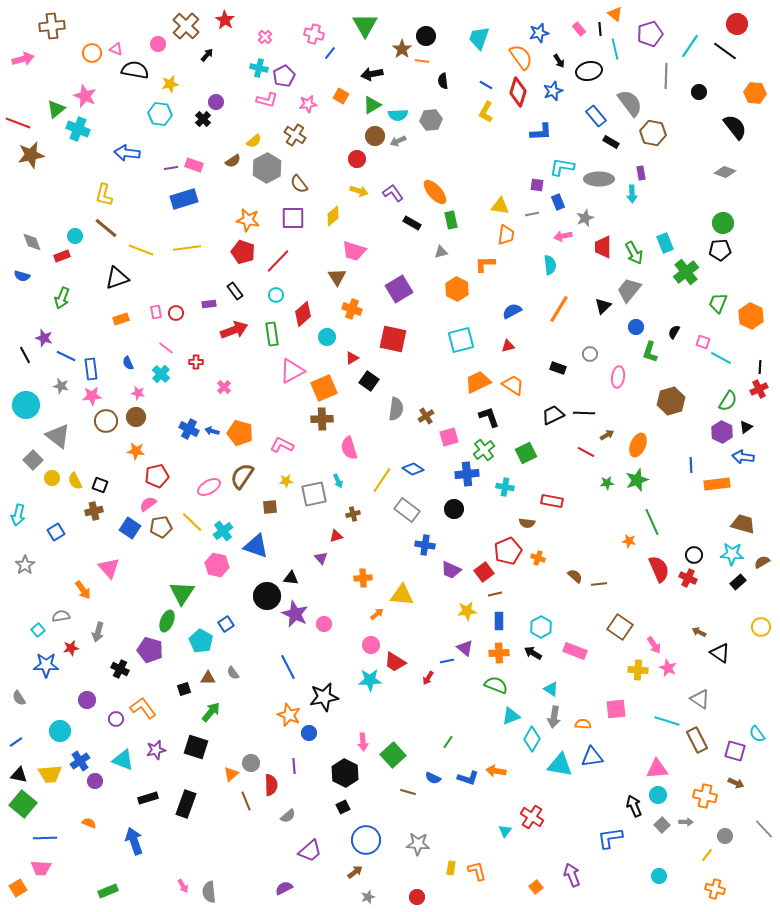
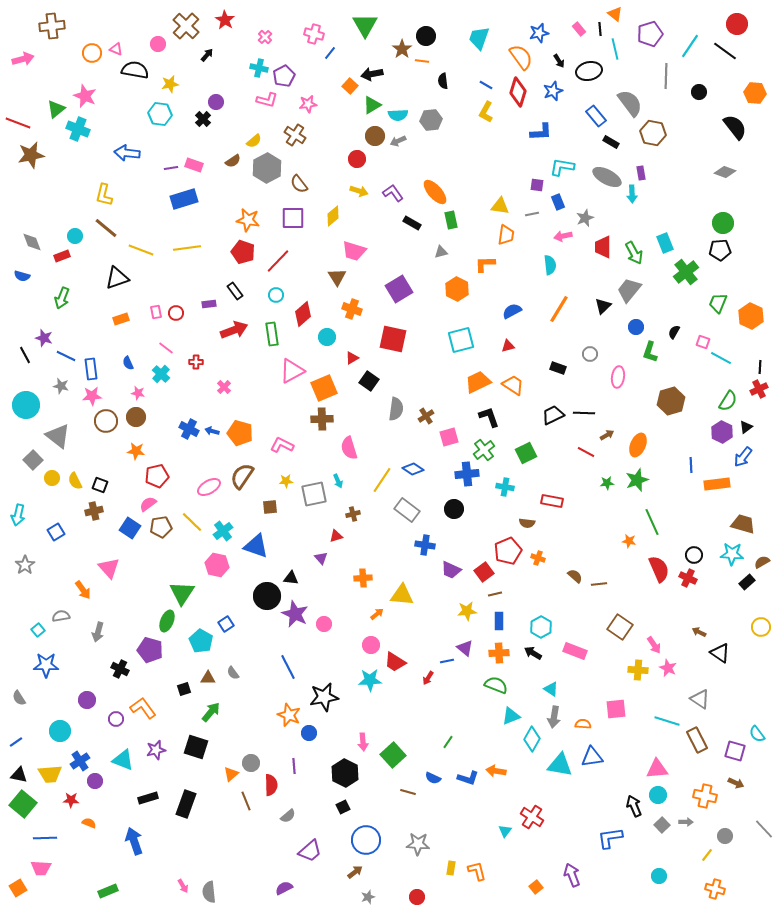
orange square at (341, 96): moved 9 px right, 10 px up; rotated 14 degrees clockwise
gray ellipse at (599, 179): moved 8 px right, 2 px up; rotated 28 degrees clockwise
blue arrow at (743, 457): rotated 60 degrees counterclockwise
black rectangle at (738, 582): moved 9 px right
red star at (71, 648): moved 152 px down; rotated 14 degrees clockwise
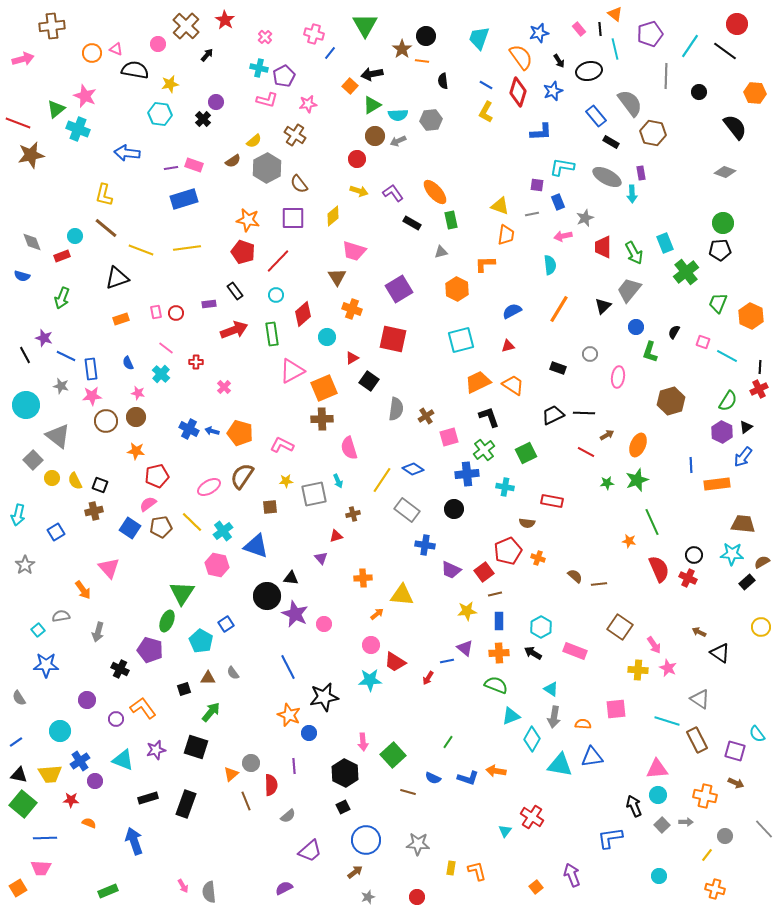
yellow triangle at (500, 206): rotated 12 degrees clockwise
cyan line at (721, 358): moved 6 px right, 2 px up
brown trapezoid at (743, 524): rotated 10 degrees counterclockwise
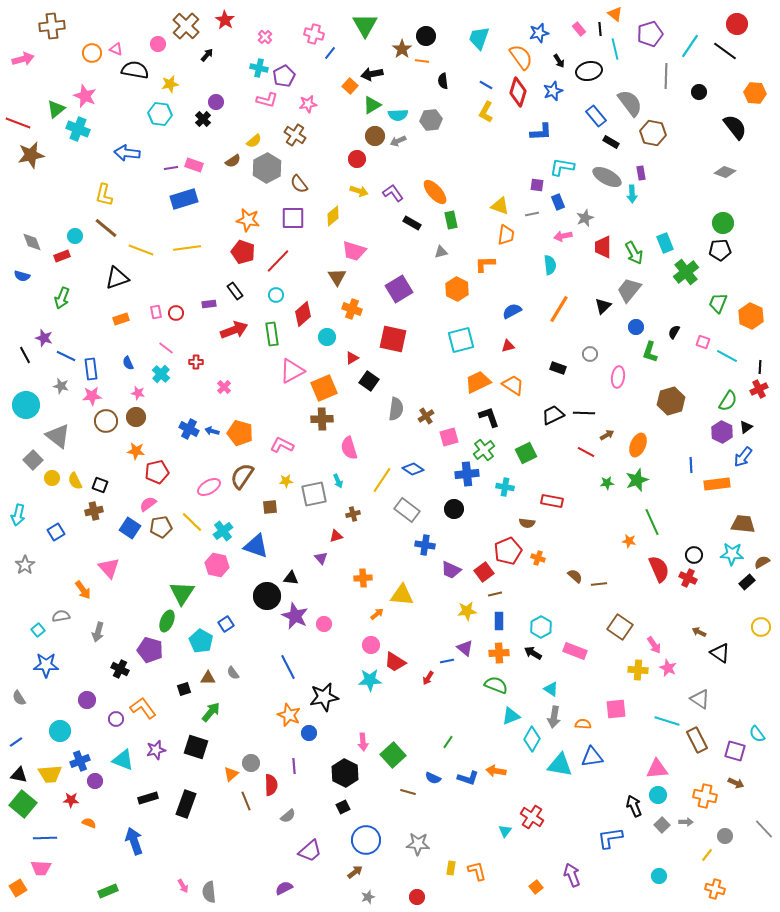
red pentagon at (157, 476): moved 4 px up
purple star at (295, 614): moved 2 px down
blue cross at (80, 761): rotated 12 degrees clockwise
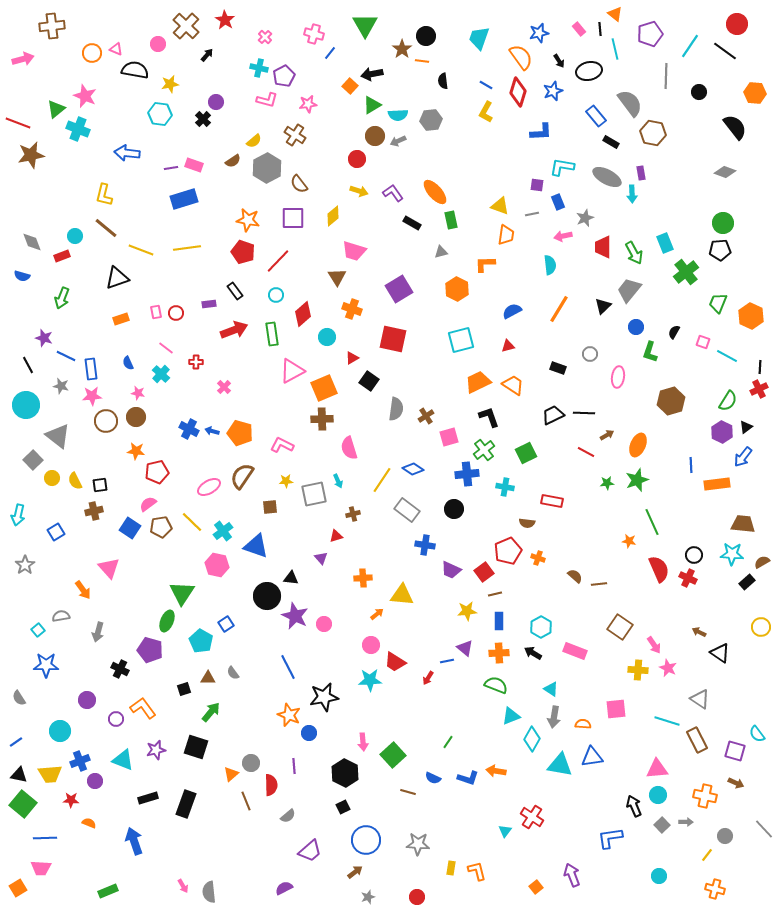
black line at (25, 355): moved 3 px right, 10 px down
black square at (100, 485): rotated 28 degrees counterclockwise
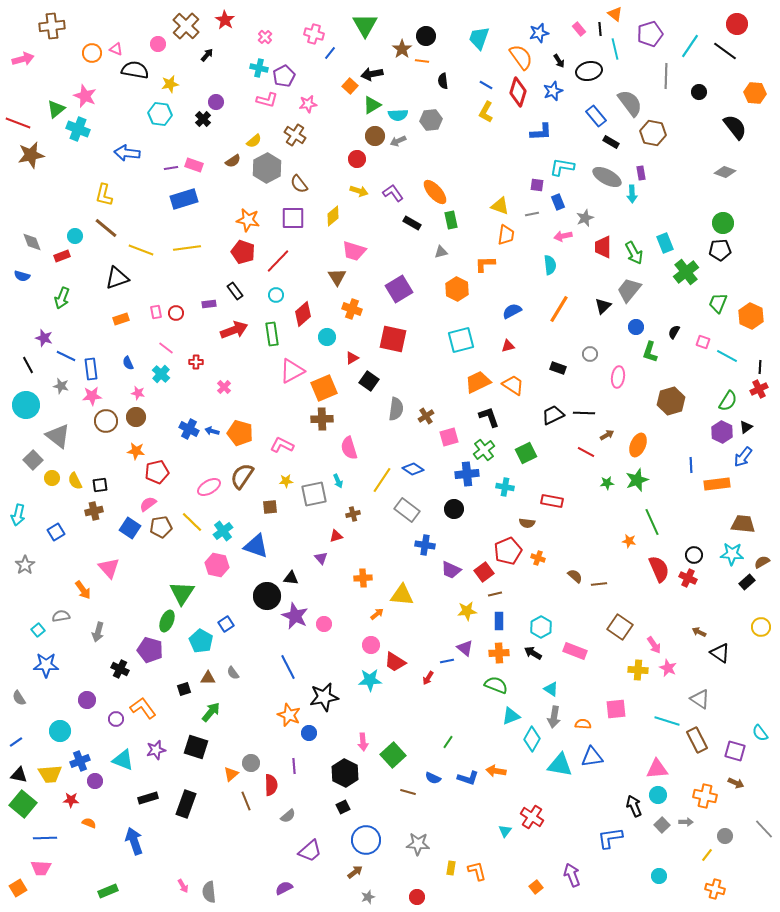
cyan semicircle at (757, 734): moved 3 px right, 1 px up
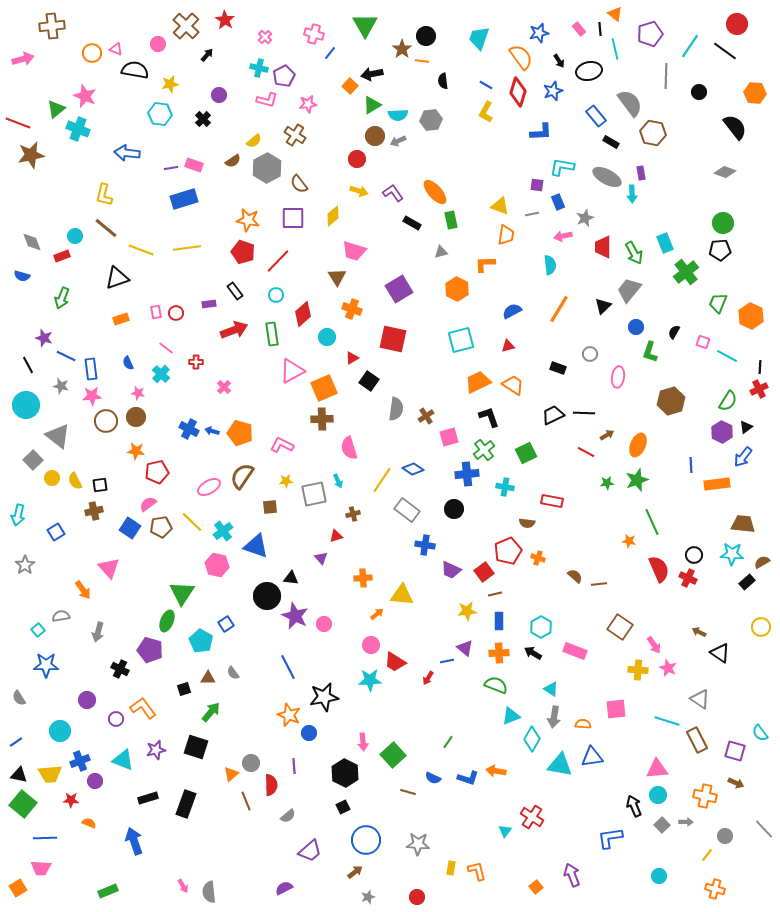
purple circle at (216, 102): moved 3 px right, 7 px up
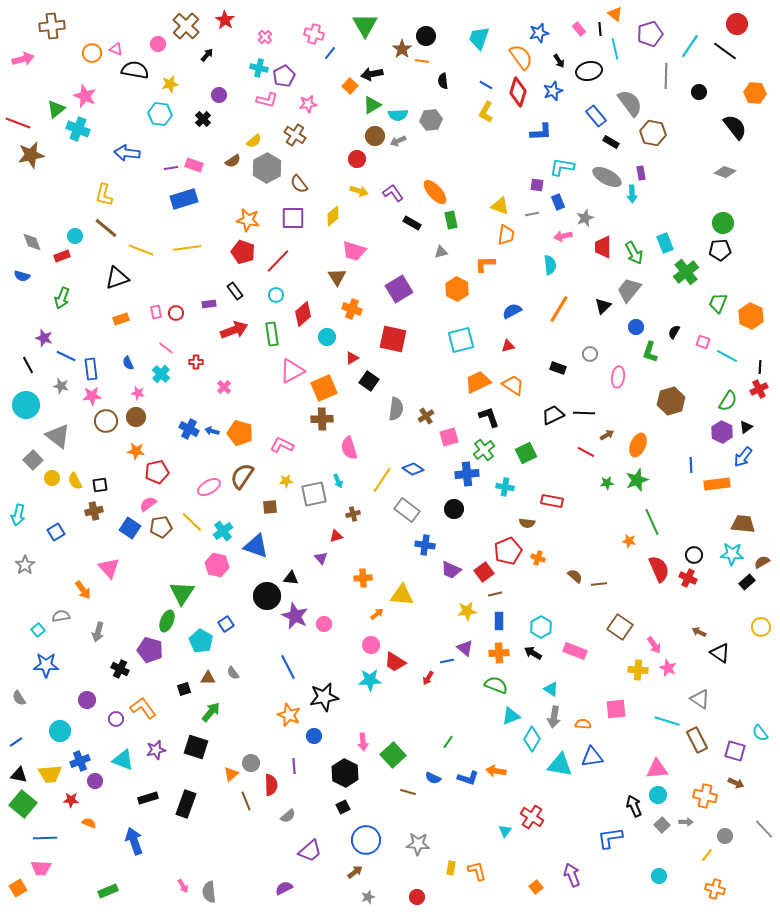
blue circle at (309, 733): moved 5 px right, 3 px down
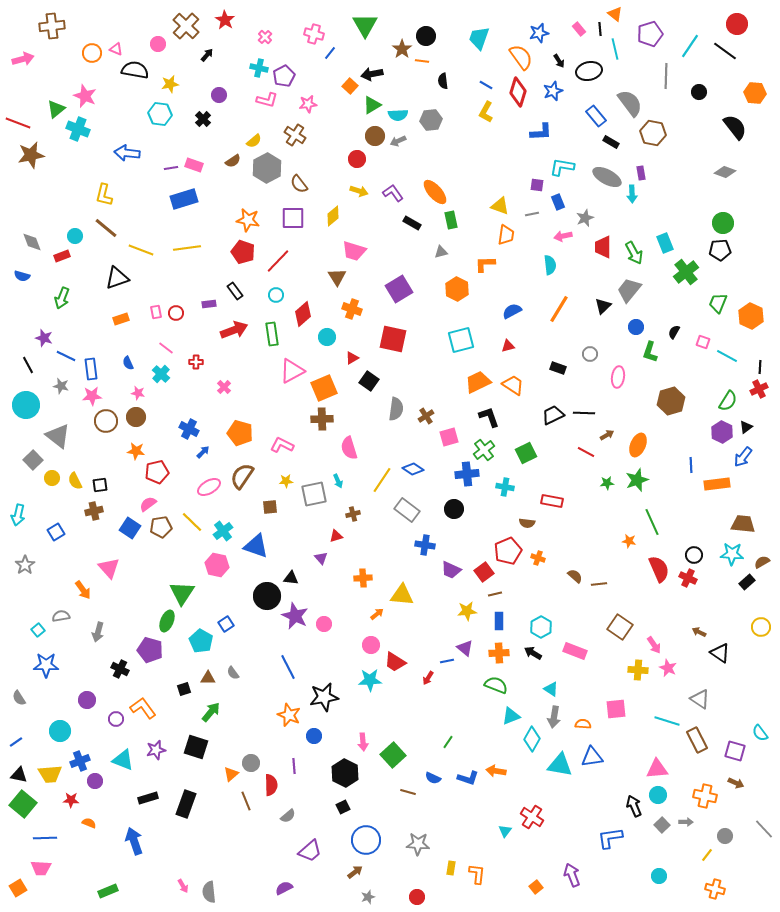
blue arrow at (212, 431): moved 9 px left, 21 px down; rotated 120 degrees clockwise
orange L-shape at (477, 871): moved 3 px down; rotated 20 degrees clockwise
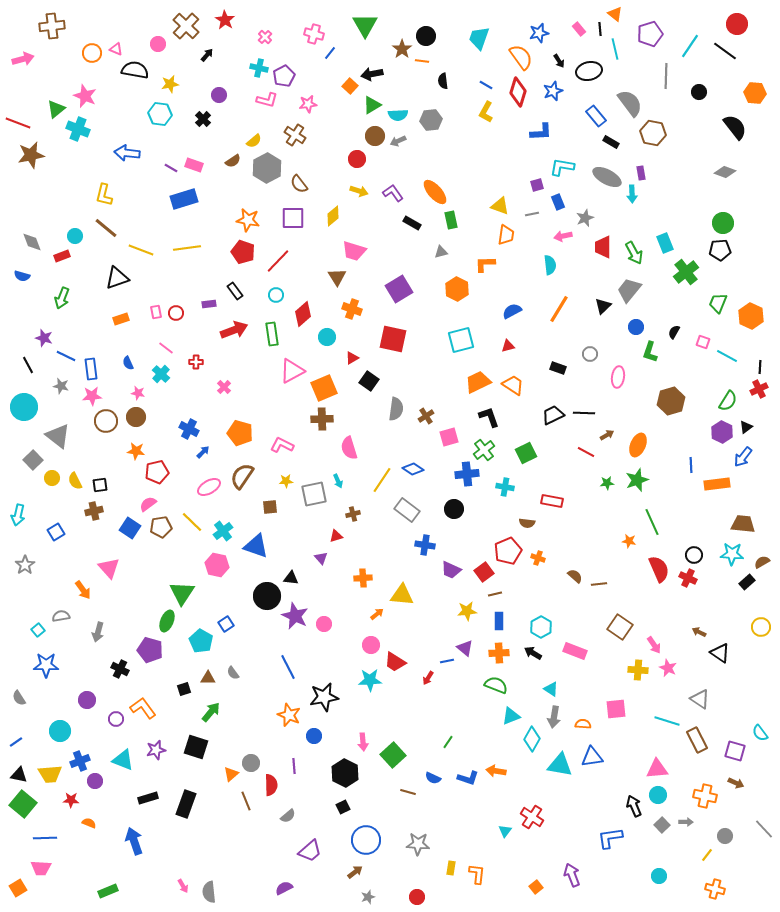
purple line at (171, 168): rotated 40 degrees clockwise
purple square at (537, 185): rotated 24 degrees counterclockwise
cyan circle at (26, 405): moved 2 px left, 2 px down
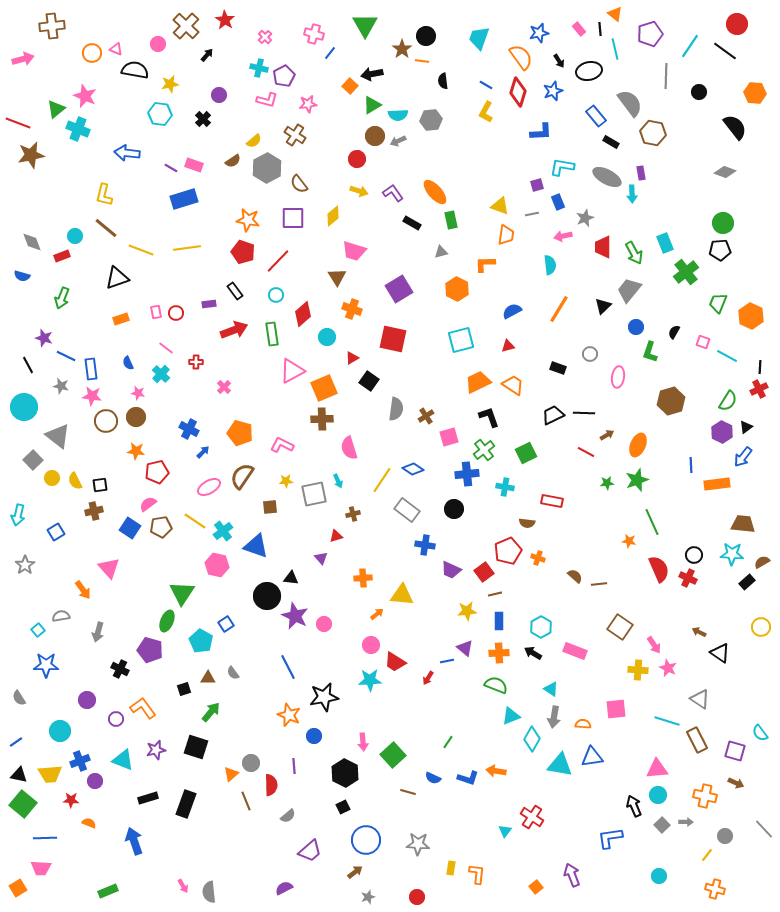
pink star at (92, 396): rotated 12 degrees clockwise
yellow line at (192, 522): moved 3 px right, 1 px up; rotated 10 degrees counterclockwise
